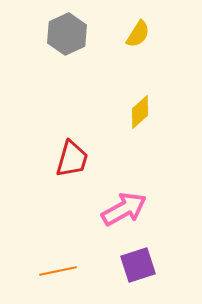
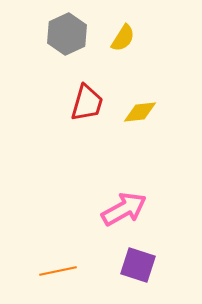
yellow semicircle: moved 15 px left, 4 px down
yellow diamond: rotated 36 degrees clockwise
red trapezoid: moved 15 px right, 56 px up
purple square: rotated 36 degrees clockwise
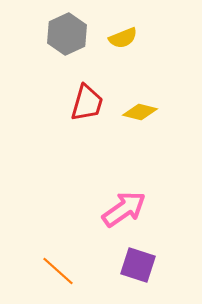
yellow semicircle: rotated 36 degrees clockwise
yellow diamond: rotated 20 degrees clockwise
pink arrow: rotated 6 degrees counterclockwise
orange line: rotated 54 degrees clockwise
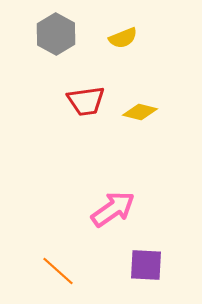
gray hexagon: moved 11 px left; rotated 6 degrees counterclockwise
red trapezoid: moved 1 px left, 2 px up; rotated 66 degrees clockwise
pink arrow: moved 11 px left
purple square: moved 8 px right; rotated 15 degrees counterclockwise
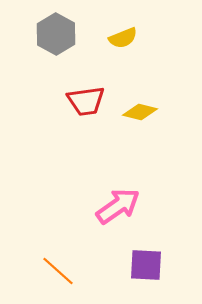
pink arrow: moved 5 px right, 3 px up
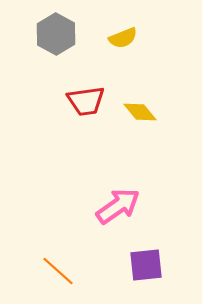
yellow diamond: rotated 36 degrees clockwise
purple square: rotated 9 degrees counterclockwise
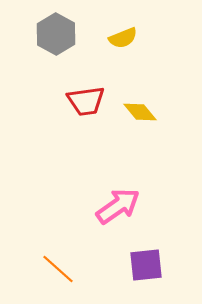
orange line: moved 2 px up
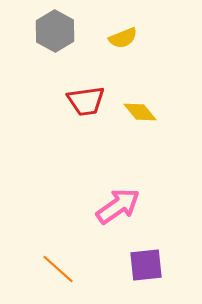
gray hexagon: moved 1 px left, 3 px up
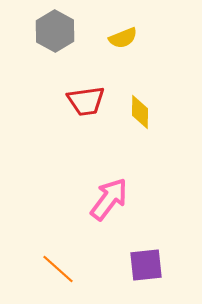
yellow diamond: rotated 40 degrees clockwise
pink arrow: moved 9 px left, 7 px up; rotated 18 degrees counterclockwise
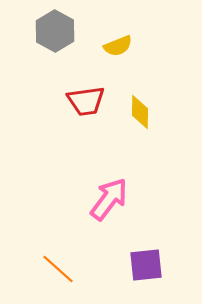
yellow semicircle: moved 5 px left, 8 px down
